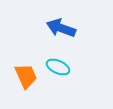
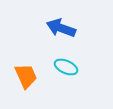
cyan ellipse: moved 8 px right
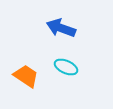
orange trapezoid: rotated 32 degrees counterclockwise
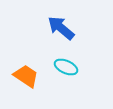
blue arrow: rotated 20 degrees clockwise
